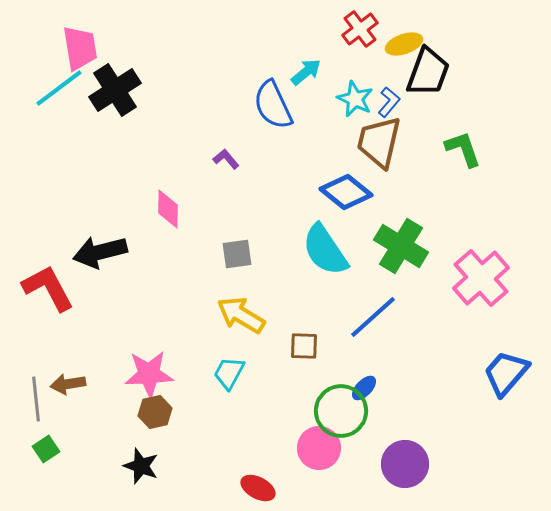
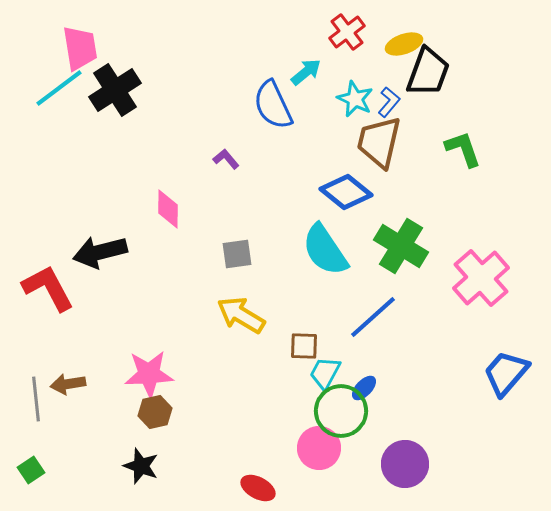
red cross: moved 13 px left, 3 px down
cyan trapezoid: moved 96 px right
green square: moved 15 px left, 21 px down
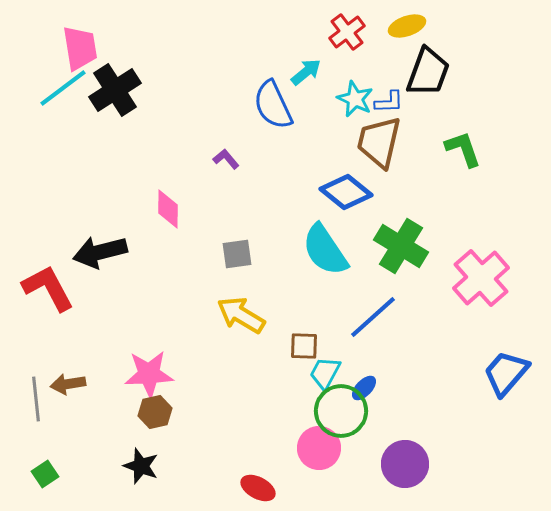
yellow ellipse: moved 3 px right, 18 px up
cyan line: moved 4 px right
blue L-shape: rotated 48 degrees clockwise
green square: moved 14 px right, 4 px down
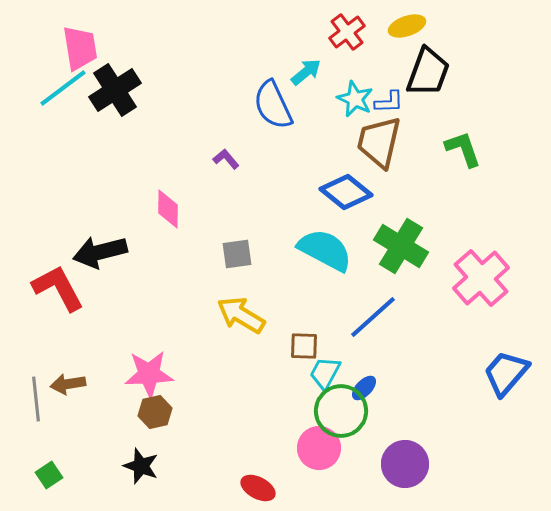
cyan semicircle: rotated 152 degrees clockwise
red L-shape: moved 10 px right
green square: moved 4 px right, 1 px down
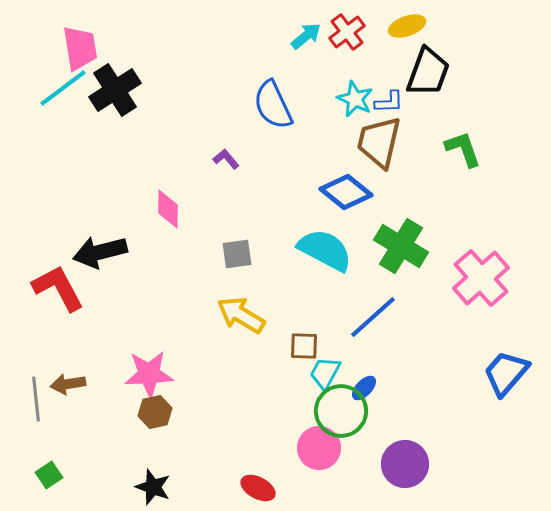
cyan arrow: moved 36 px up
black star: moved 12 px right, 21 px down
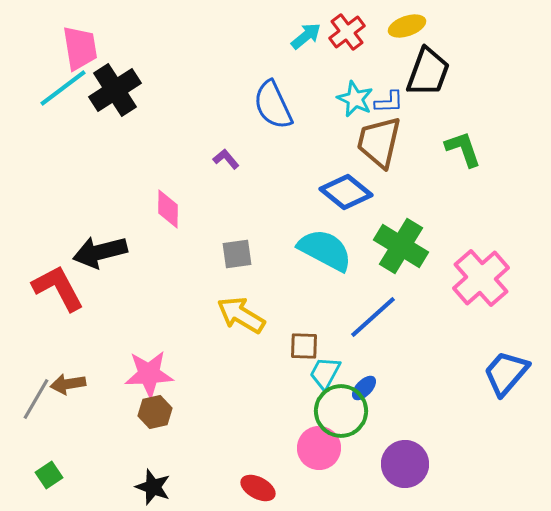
gray line: rotated 36 degrees clockwise
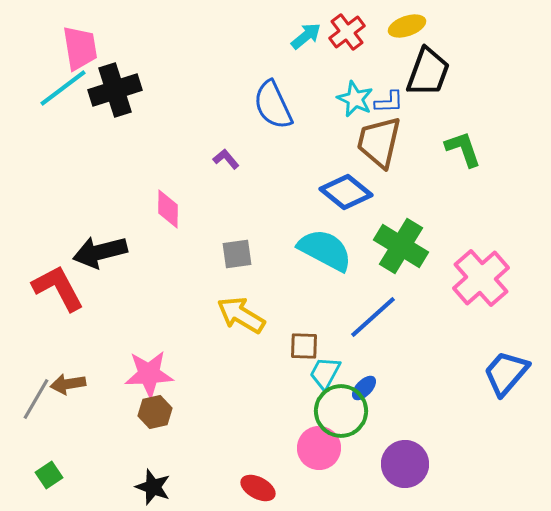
black cross: rotated 15 degrees clockwise
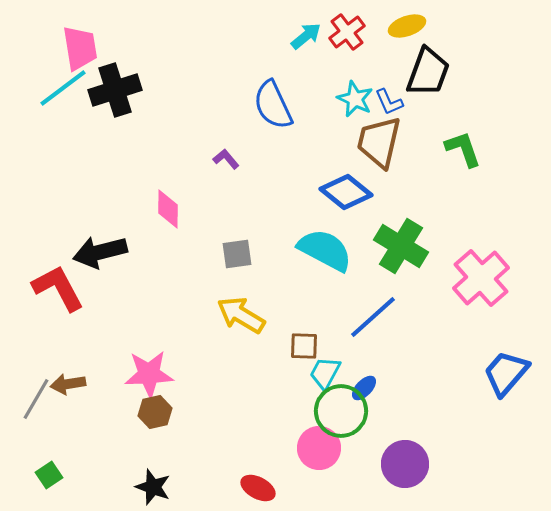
blue L-shape: rotated 68 degrees clockwise
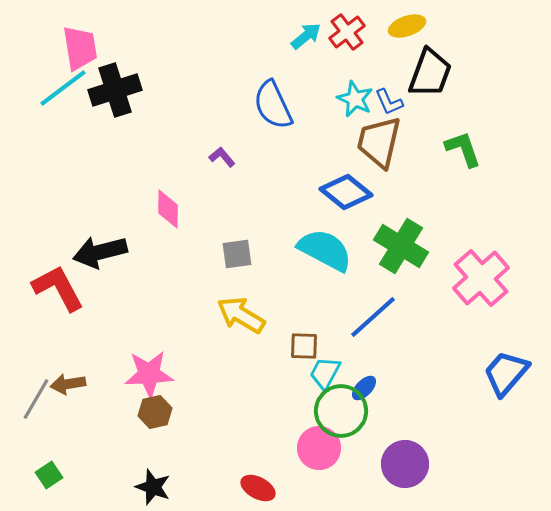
black trapezoid: moved 2 px right, 1 px down
purple L-shape: moved 4 px left, 2 px up
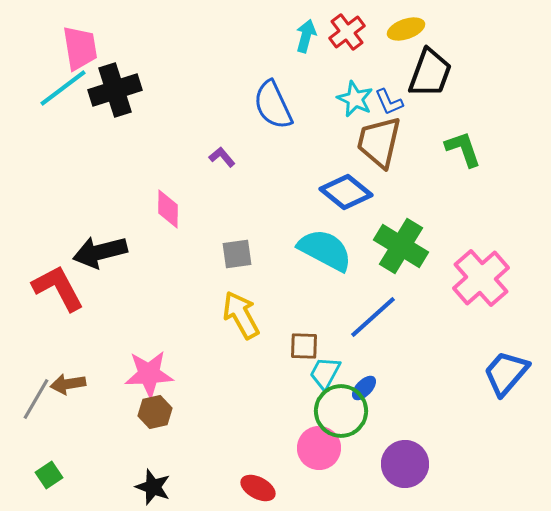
yellow ellipse: moved 1 px left, 3 px down
cyan arrow: rotated 36 degrees counterclockwise
yellow arrow: rotated 30 degrees clockwise
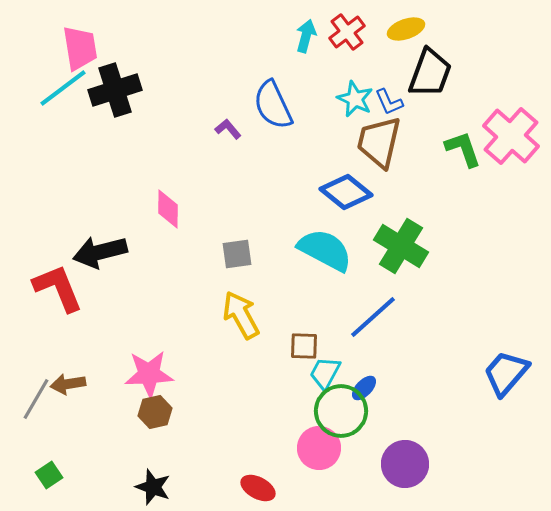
purple L-shape: moved 6 px right, 28 px up
pink cross: moved 30 px right, 142 px up; rotated 8 degrees counterclockwise
red L-shape: rotated 6 degrees clockwise
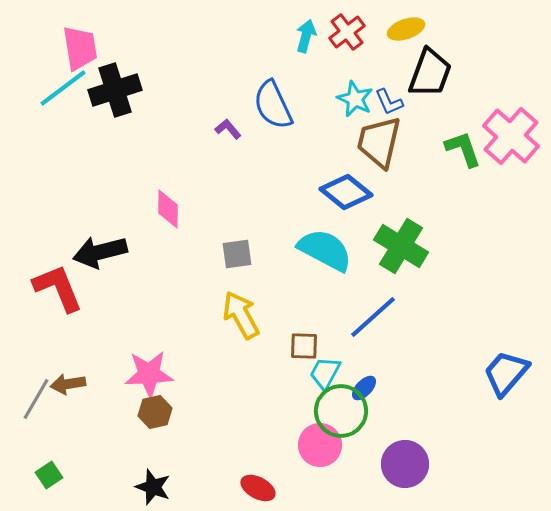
pink circle: moved 1 px right, 3 px up
